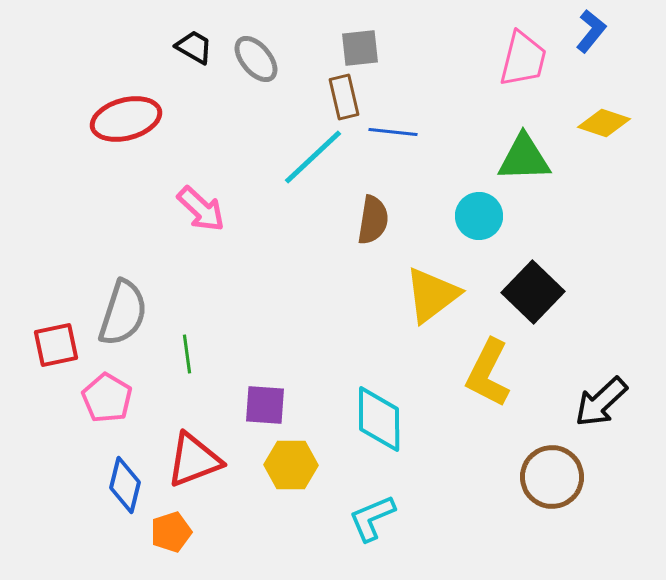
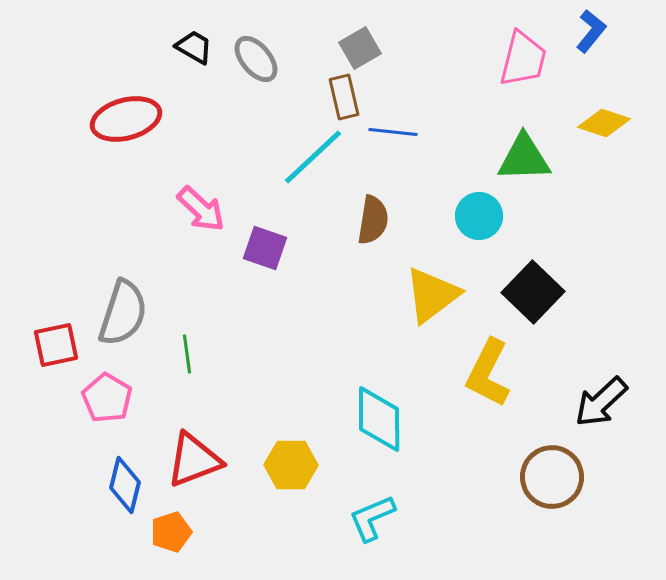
gray square: rotated 24 degrees counterclockwise
purple square: moved 157 px up; rotated 15 degrees clockwise
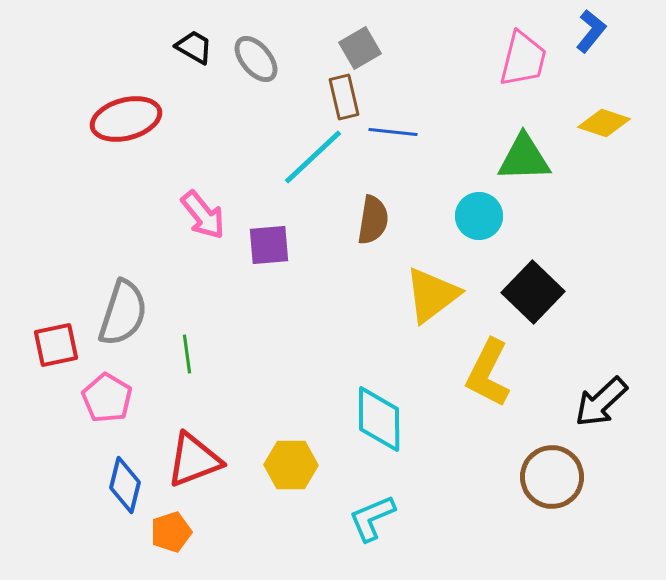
pink arrow: moved 2 px right, 6 px down; rotated 8 degrees clockwise
purple square: moved 4 px right, 3 px up; rotated 24 degrees counterclockwise
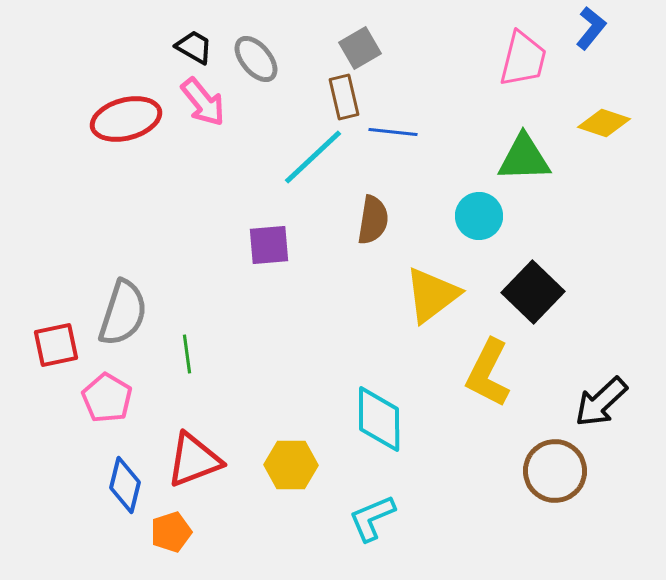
blue L-shape: moved 3 px up
pink arrow: moved 113 px up
brown circle: moved 3 px right, 6 px up
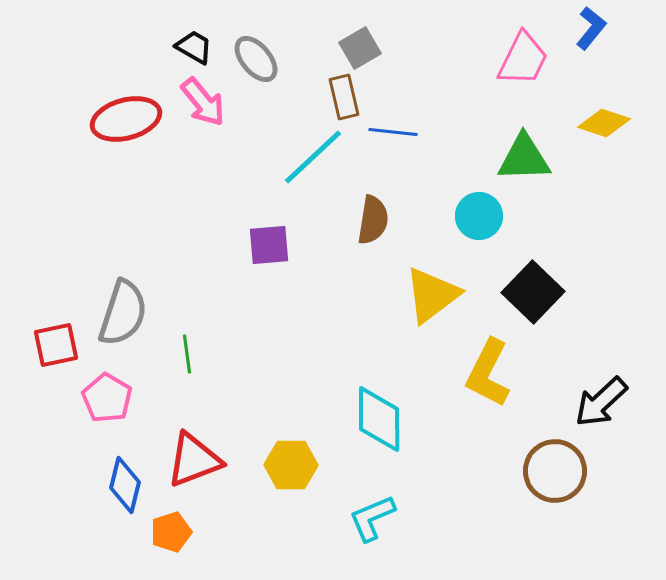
pink trapezoid: rotated 12 degrees clockwise
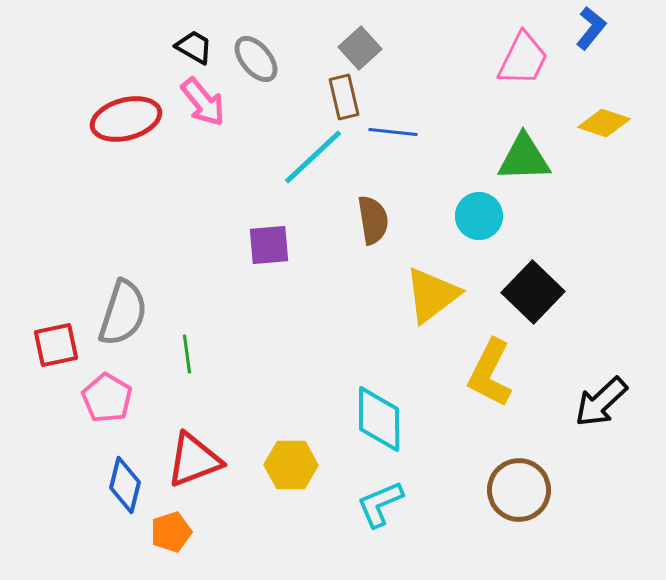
gray square: rotated 12 degrees counterclockwise
brown semicircle: rotated 18 degrees counterclockwise
yellow L-shape: moved 2 px right
brown circle: moved 36 px left, 19 px down
cyan L-shape: moved 8 px right, 14 px up
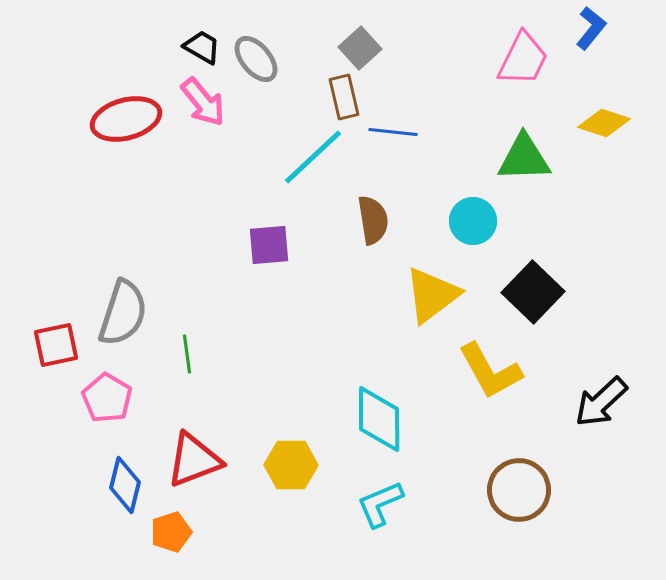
black trapezoid: moved 8 px right
cyan circle: moved 6 px left, 5 px down
yellow L-shape: moved 2 px up; rotated 56 degrees counterclockwise
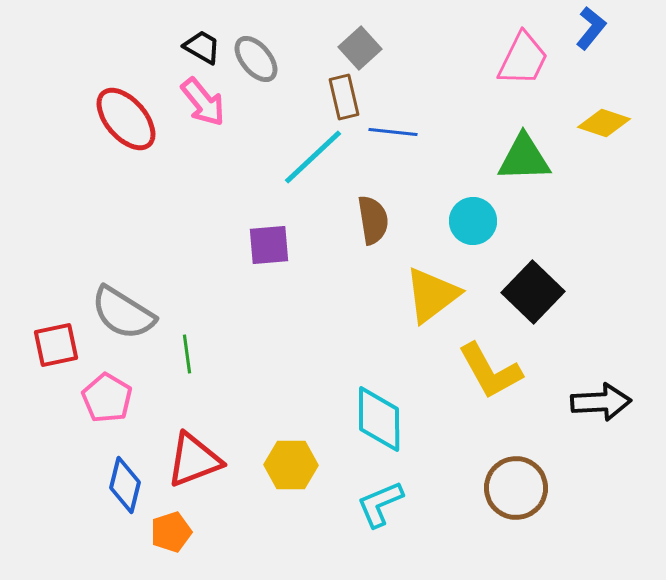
red ellipse: rotated 64 degrees clockwise
gray semicircle: rotated 104 degrees clockwise
black arrow: rotated 140 degrees counterclockwise
brown circle: moved 3 px left, 2 px up
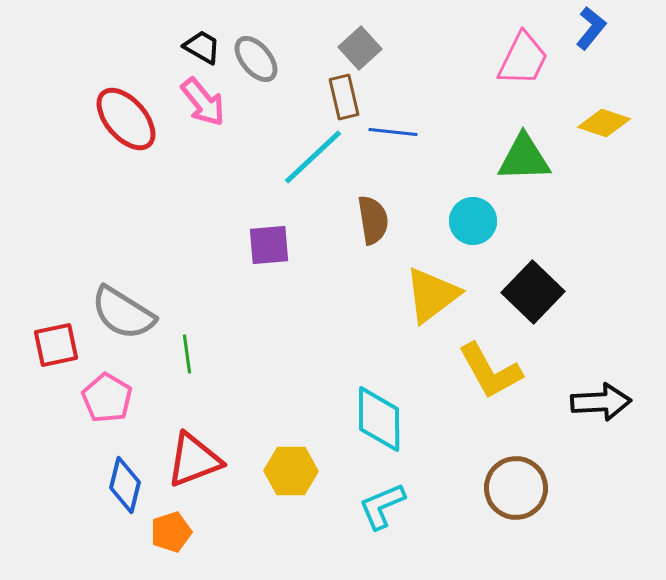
yellow hexagon: moved 6 px down
cyan L-shape: moved 2 px right, 2 px down
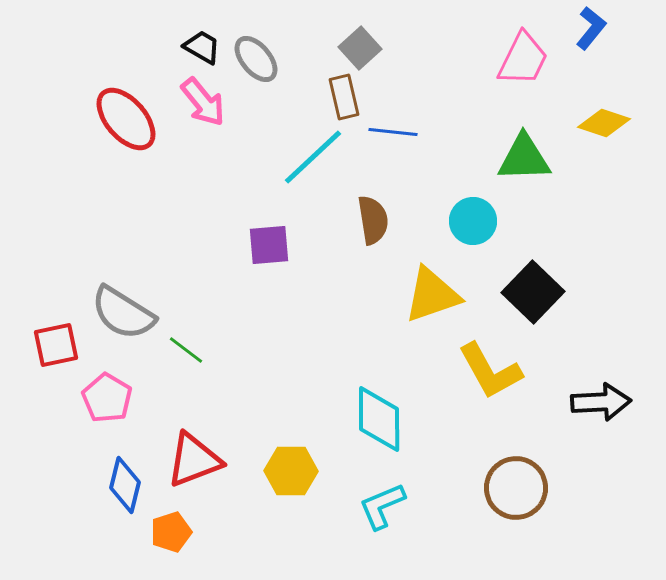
yellow triangle: rotated 18 degrees clockwise
green line: moved 1 px left, 4 px up; rotated 45 degrees counterclockwise
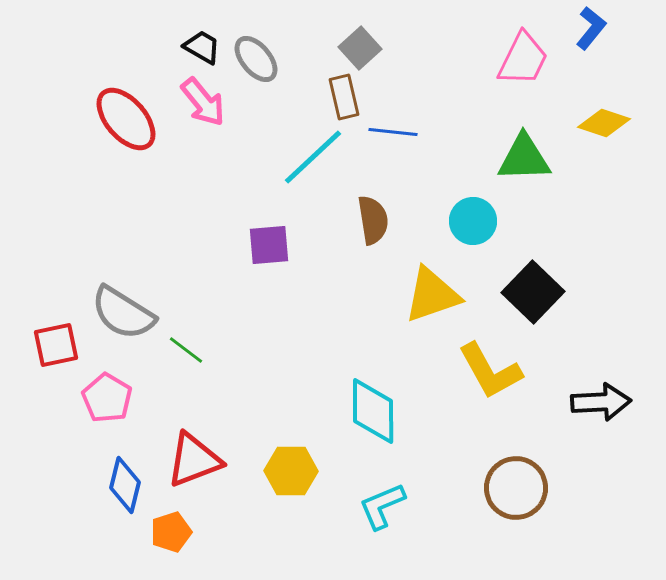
cyan diamond: moved 6 px left, 8 px up
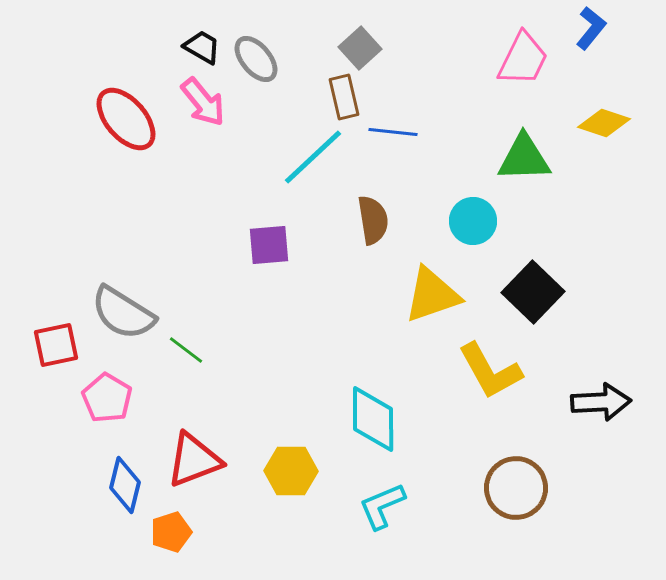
cyan diamond: moved 8 px down
